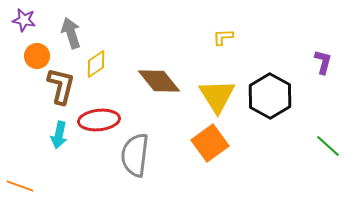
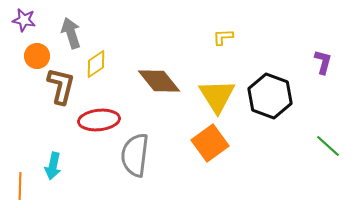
black hexagon: rotated 9 degrees counterclockwise
cyan arrow: moved 6 px left, 31 px down
orange line: rotated 72 degrees clockwise
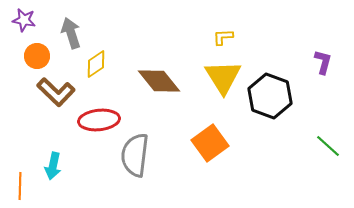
brown L-shape: moved 5 px left, 6 px down; rotated 120 degrees clockwise
yellow triangle: moved 6 px right, 19 px up
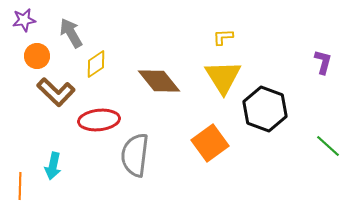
purple star: rotated 20 degrees counterclockwise
gray arrow: rotated 12 degrees counterclockwise
black hexagon: moved 5 px left, 13 px down
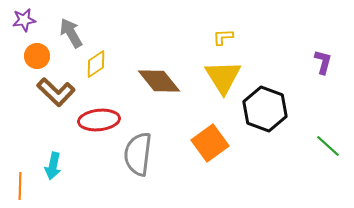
gray semicircle: moved 3 px right, 1 px up
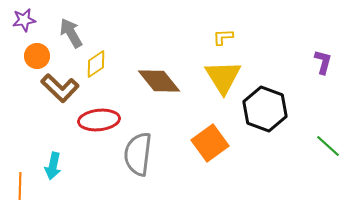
brown L-shape: moved 4 px right, 4 px up
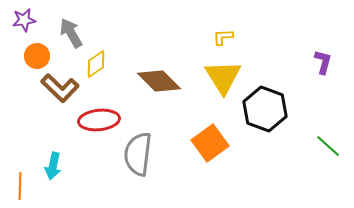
brown diamond: rotated 6 degrees counterclockwise
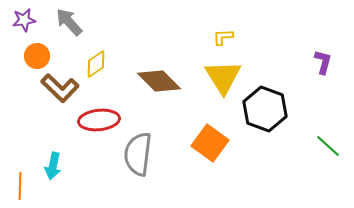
gray arrow: moved 2 px left, 11 px up; rotated 12 degrees counterclockwise
orange square: rotated 18 degrees counterclockwise
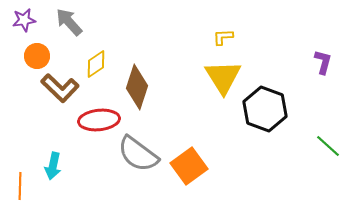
brown diamond: moved 22 px left, 6 px down; rotated 63 degrees clockwise
orange square: moved 21 px left, 23 px down; rotated 18 degrees clockwise
gray semicircle: rotated 60 degrees counterclockwise
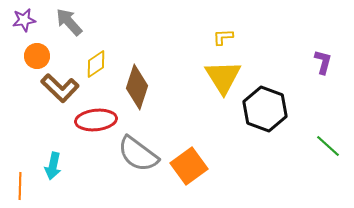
red ellipse: moved 3 px left
